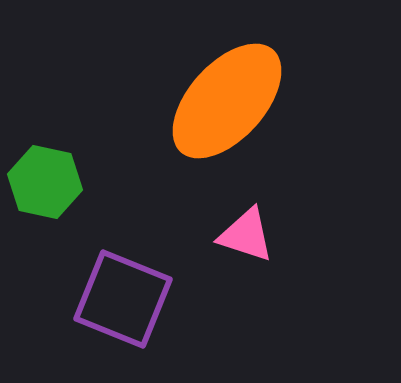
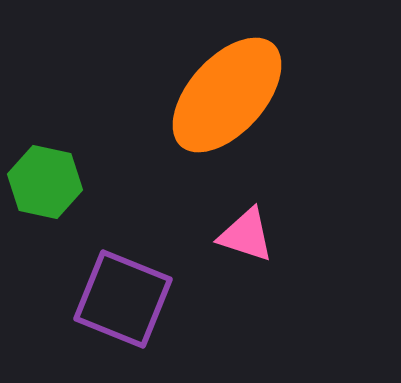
orange ellipse: moved 6 px up
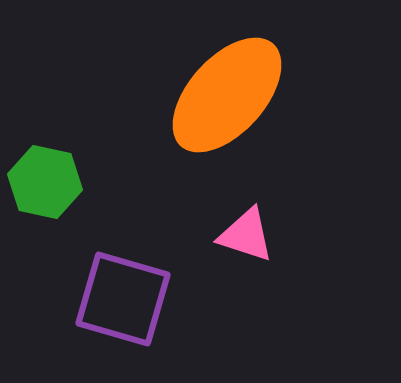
purple square: rotated 6 degrees counterclockwise
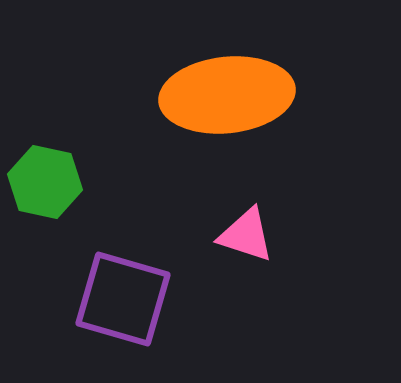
orange ellipse: rotated 42 degrees clockwise
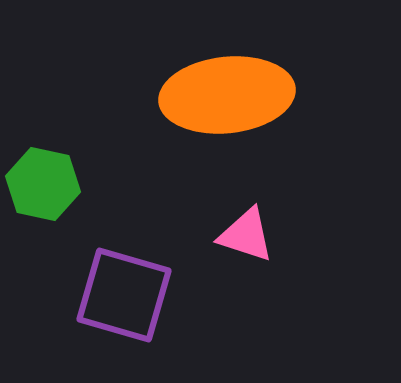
green hexagon: moved 2 px left, 2 px down
purple square: moved 1 px right, 4 px up
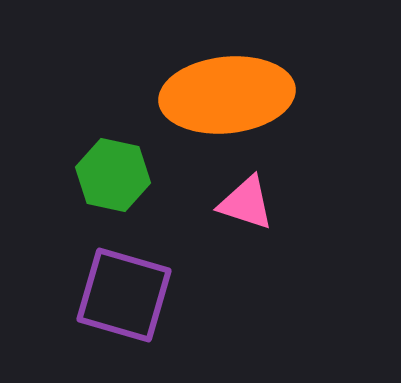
green hexagon: moved 70 px right, 9 px up
pink triangle: moved 32 px up
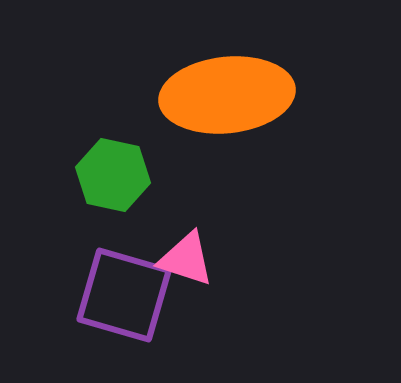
pink triangle: moved 60 px left, 56 px down
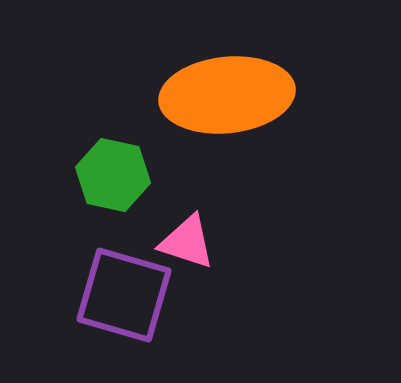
pink triangle: moved 1 px right, 17 px up
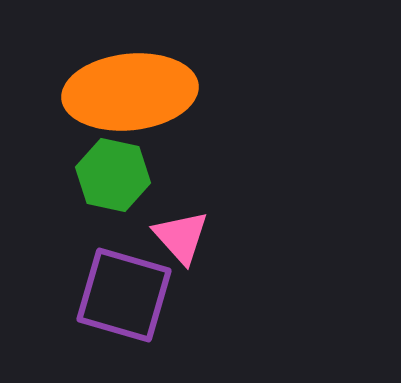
orange ellipse: moved 97 px left, 3 px up
pink triangle: moved 6 px left, 5 px up; rotated 30 degrees clockwise
